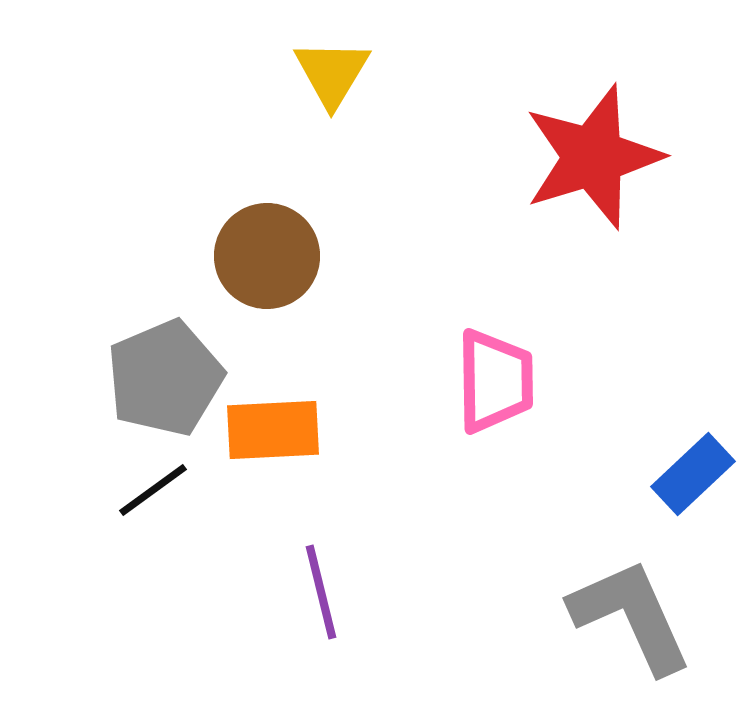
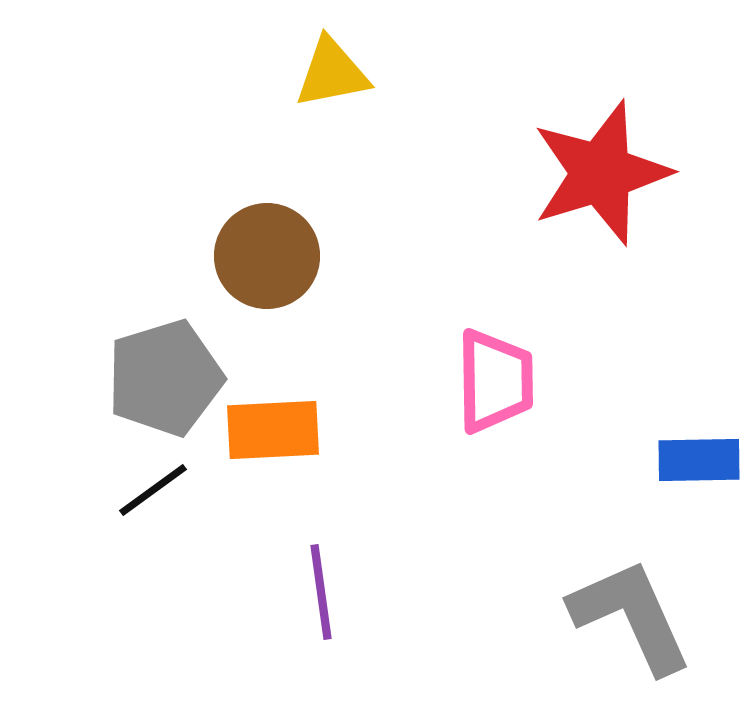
yellow triangle: rotated 48 degrees clockwise
red star: moved 8 px right, 16 px down
gray pentagon: rotated 6 degrees clockwise
blue rectangle: moved 6 px right, 14 px up; rotated 42 degrees clockwise
purple line: rotated 6 degrees clockwise
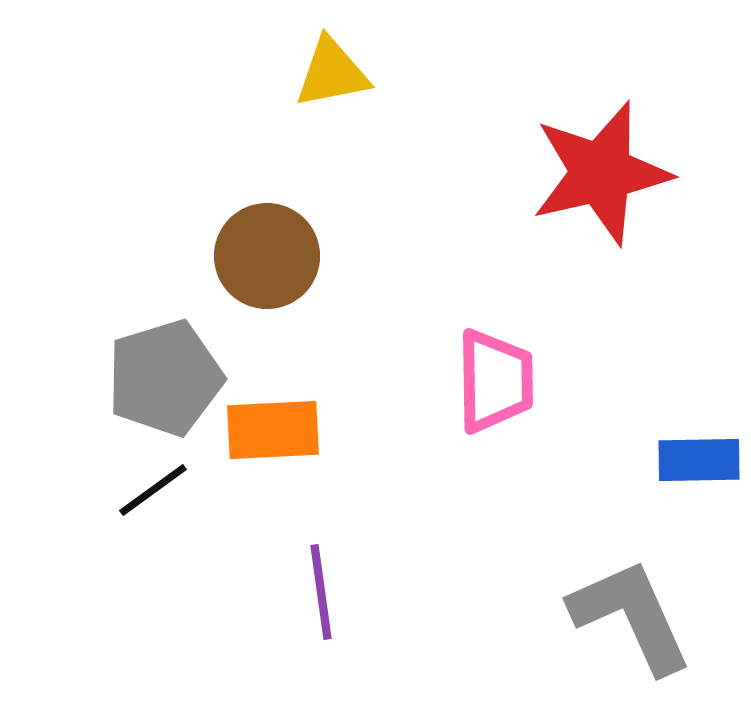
red star: rotated 4 degrees clockwise
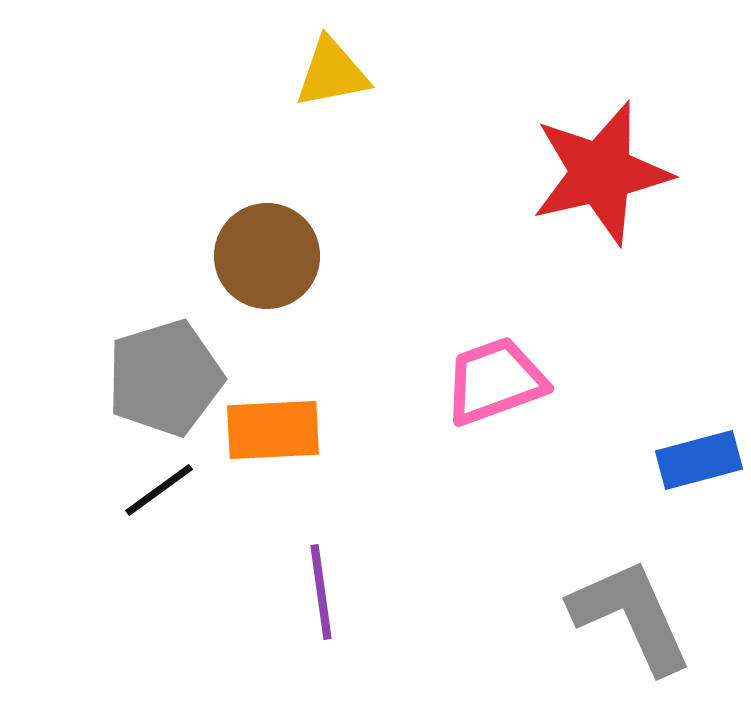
pink trapezoid: rotated 109 degrees counterclockwise
blue rectangle: rotated 14 degrees counterclockwise
black line: moved 6 px right
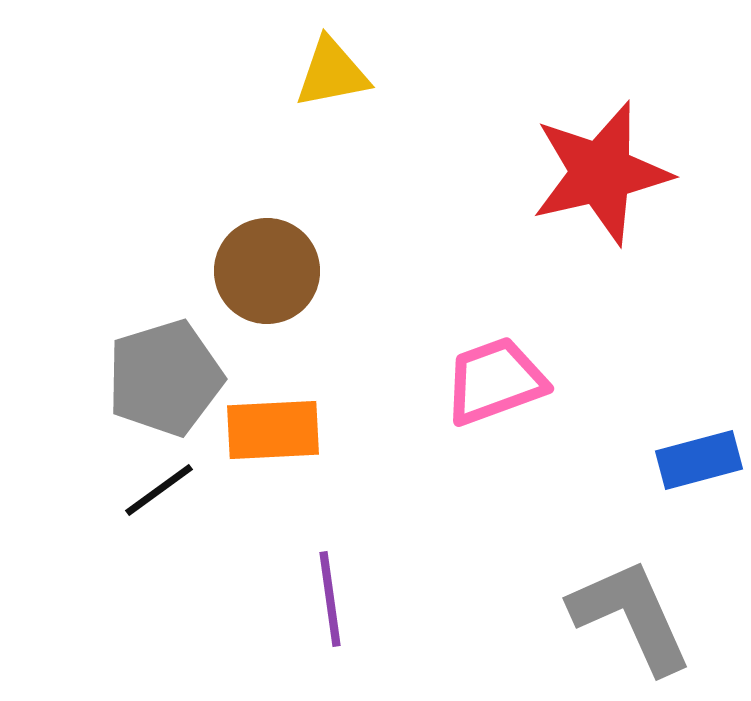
brown circle: moved 15 px down
purple line: moved 9 px right, 7 px down
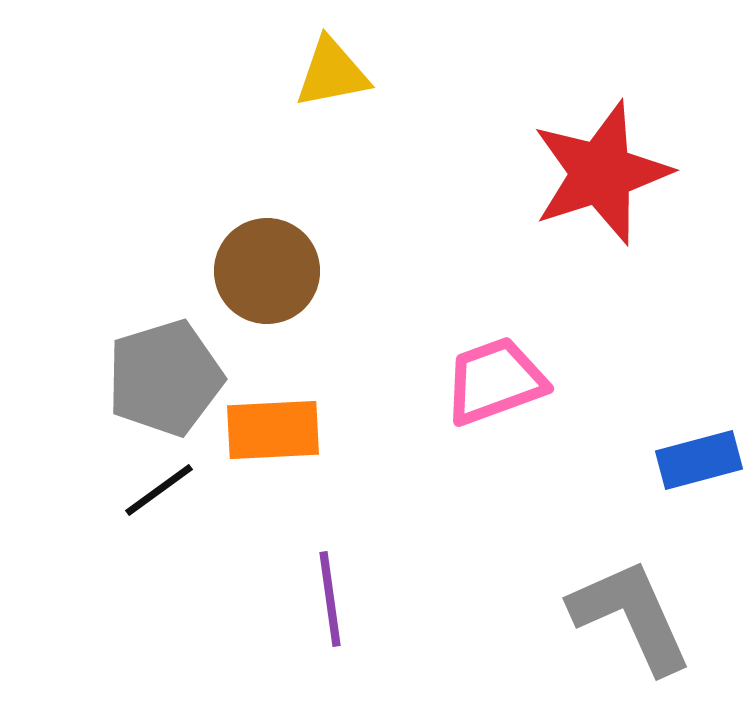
red star: rotated 5 degrees counterclockwise
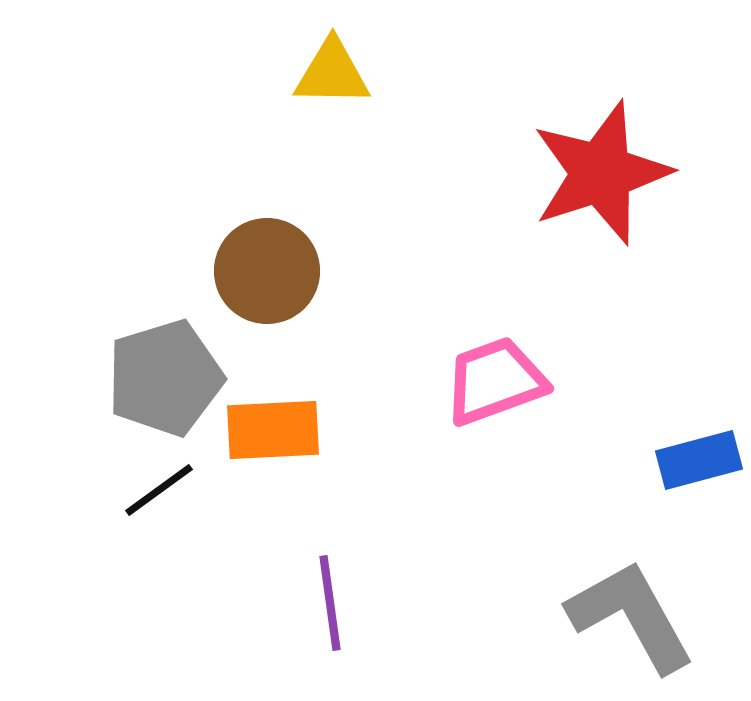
yellow triangle: rotated 12 degrees clockwise
purple line: moved 4 px down
gray L-shape: rotated 5 degrees counterclockwise
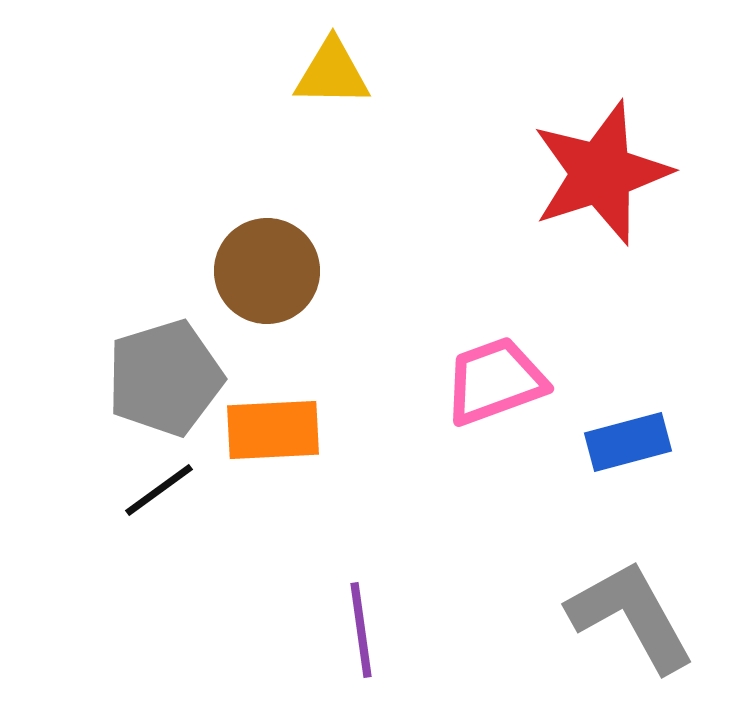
blue rectangle: moved 71 px left, 18 px up
purple line: moved 31 px right, 27 px down
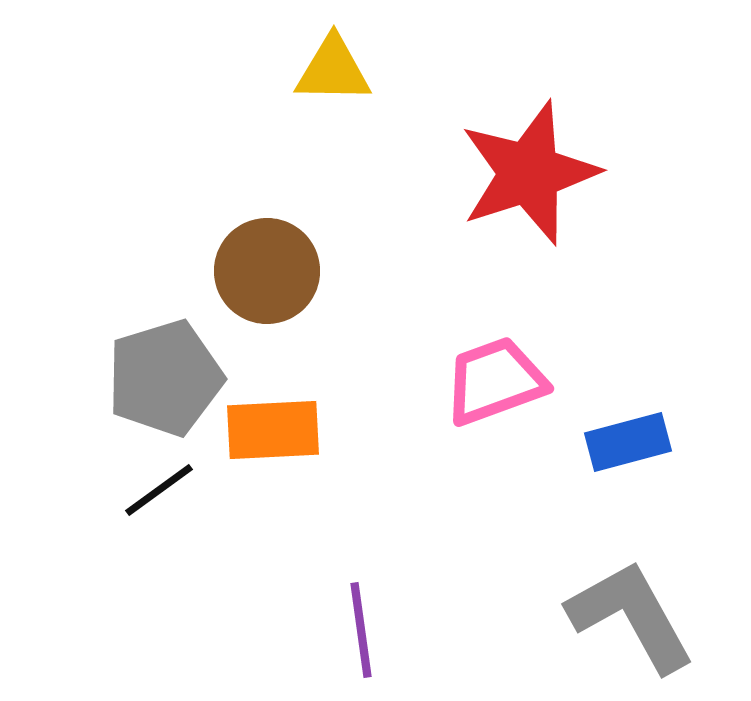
yellow triangle: moved 1 px right, 3 px up
red star: moved 72 px left
